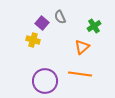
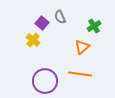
yellow cross: rotated 24 degrees clockwise
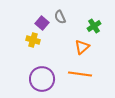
yellow cross: rotated 24 degrees counterclockwise
purple circle: moved 3 px left, 2 px up
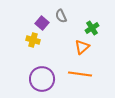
gray semicircle: moved 1 px right, 1 px up
green cross: moved 2 px left, 2 px down
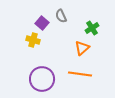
orange triangle: moved 1 px down
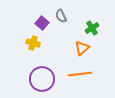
yellow cross: moved 3 px down
orange line: rotated 15 degrees counterclockwise
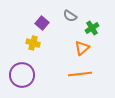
gray semicircle: moved 9 px right; rotated 32 degrees counterclockwise
purple circle: moved 20 px left, 4 px up
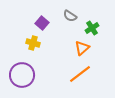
orange line: rotated 30 degrees counterclockwise
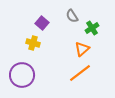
gray semicircle: moved 2 px right; rotated 24 degrees clockwise
orange triangle: moved 1 px down
orange line: moved 1 px up
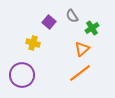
purple square: moved 7 px right, 1 px up
